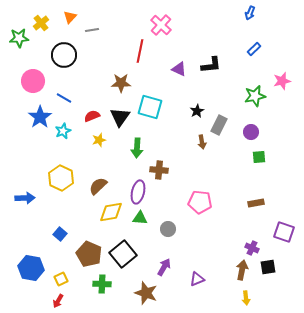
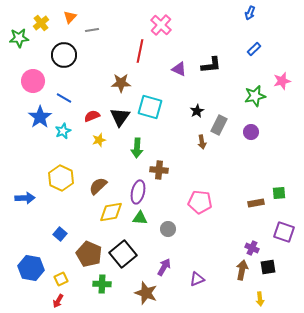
green square at (259, 157): moved 20 px right, 36 px down
yellow arrow at (246, 298): moved 14 px right, 1 px down
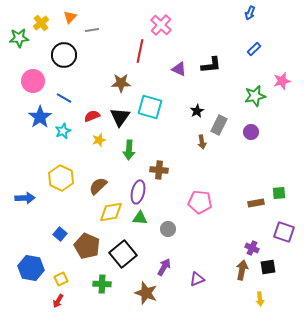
green arrow at (137, 148): moved 8 px left, 2 px down
brown pentagon at (89, 254): moved 2 px left, 8 px up
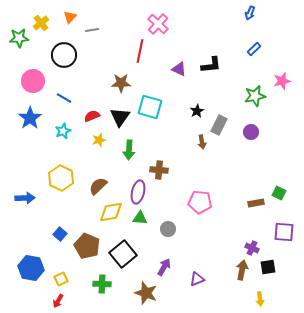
pink cross at (161, 25): moved 3 px left, 1 px up
blue star at (40, 117): moved 10 px left, 1 px down
green square at (279, 193): rotated 32 degrees clockwise
purple square at (284, 232): rotated 15 degrees counterclockwise
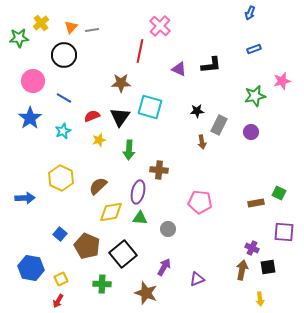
orange triangle at (70, 17): moved 1 px right, 10 px down
pink cross at (158, 24): moved 2 px right, 2 px down
blue rectangle at (254, 49): rotated 24 degrees clockwise
black star at (197, 111): rotated 24 degrees clockwise
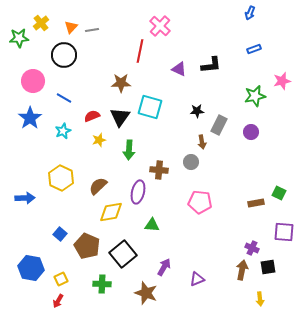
green triangle at (140, 218): moved 12 px right, 7 px down
gray circle at (168, 229): moved 23 px right, 67 px up
